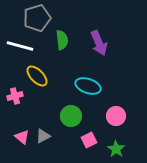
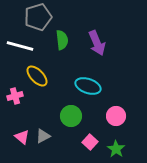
gray pentagon: moved 1 px right, 1 px up
purple arrow: moved 2 px left
pink square: moved 1 px right, 2 px down; rotated 21 degrees counterclockwise
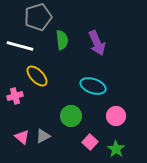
cyan ellipse: moved 5 px right
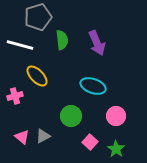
white line: moved 1 px up
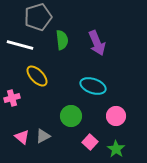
pink cross: moved 3 px left, 2 px down
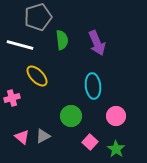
cyan ellipse: rotated 65 degrees clockwise
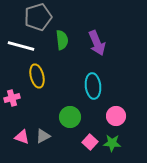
white line: moved 1 px right, 1 px down
yellow ellipse: rotated 30 degrees clockwise
green circle: moved 1 px left, 1 px down
pink triangle: rotated 21 degrees counterclockwise
green star: moved 4 px left, 6 px up; rotated 30 degrees counterclockwise
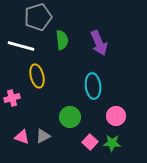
purple arrow: moved 2 px right
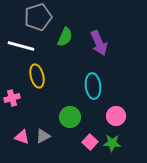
green semicircle: moved 3 px right, 3 px up; rotated 30 degrees clockwise
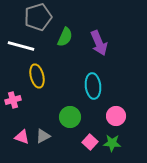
pink cross: moved 1 px right, 2 px down
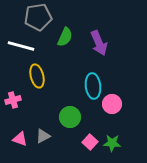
gray pentagon: rotated 8 degrees clockwise
pink circle: moved 4 px left, 12 px up
pink triangle: moved 2 px left, 2 px down
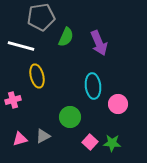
gray pentagon: moved 3 px right
green semicircle: moved 1 px right
pink circle: moved 6 px right
pink triangle: rotated 35 degrees counterclockwise
